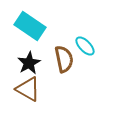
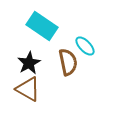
cyan rectangle: moved 12 px right
brown semicircle: moved 4 px right, 3 px down
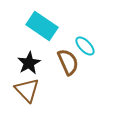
brown semicircle: rotated 12 degrees counterclockwise
brown triangle: moved 1 px left, 1 px down; rotated 16 degrees clockwise
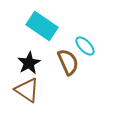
brown triangle: rotated 12 degrees counterclockwise
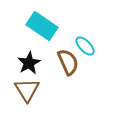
brown triangle: rotated 24 degrees clockwise
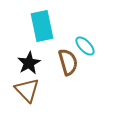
cyan rectangle: rotated 44 degrees clockwise
brown semicircle: rotated 8 degrees clockwise
brown triangle: rotated 12 degrees counterclockwise
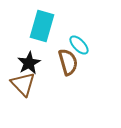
cyan rectangle: rotated 28 degrees clockwise
cyan ellipse: moved 6 px left, 1 px up
brown triangle: moved 4 px left, 6 px up
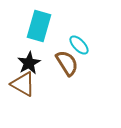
cyan rectangle: moved 3 px left
brown semicircle: moved 1 px left, 1 px down; rotated 16 degrees counterclockwise
brown triangle: rotated 16 degrees counterclockwise
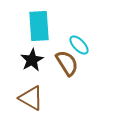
cyan rectangle: rotated 20 degrees counterclockwise
black star: moved 3 px right, 3 px up
brown triangle: moved 8 px right, 14 px down
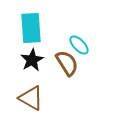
cyan rectangle: moved 8 px left, 2 px down
